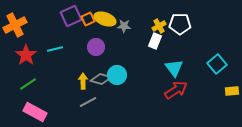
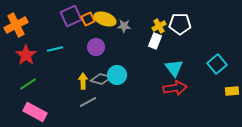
orange cross: moved 1 px right
red arrow: moved 1 px left, 2 px up; rotated 25 degrees clockwise
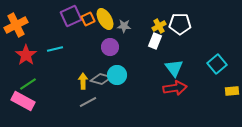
yellow ellipse: rotated 40 degrees clockwise
purple circle: moved 14 px right
pink rectangle: moved 12 px left, 11 px up
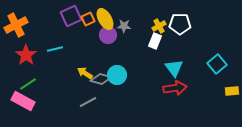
purple circle: moved 2 px left, 12 px up
yellow arrow: moved 2 px right, 8 px up; rotated 56 degrees counterclockwise
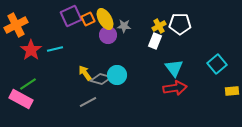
red star: moved 5 px right, 5 px up
yellow arrow: rotated 21 degrees clockwise
pink rectangle: moved 2 px left, 2 px up
